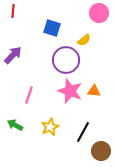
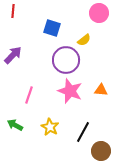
orange triangle: moved 7 px right, 1 px up
yellow star: rotated 18 degrees counterclockwise
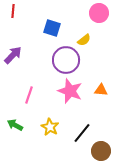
black line: moved 1 px left, 1 px down; rotated 10 degrees clockwise
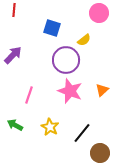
red line: moved 1 px right, 1 px up
orange triangle: moved 1 px right; rotated 48 degrees counterclockwise
brown circle: moved 1 px left, 2 px down
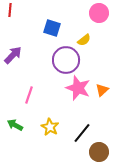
red line: moved 4 px left
pink star: moved 8 px right, 3 px up
brown circle: moved 1 px left, 1 px up
